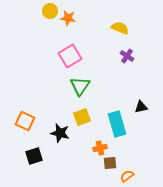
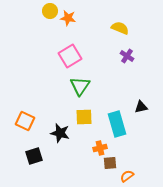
yellow square: moved 2 px right; rotated 18 degrees clockwise
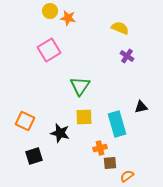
pink square: moved 21 px left, 6 px up
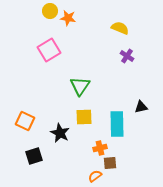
cyan rectangle: rotated 15 degrees clockwise
black star: rotated 12 degrees clockwise
orange semicircle: moved 32 px left
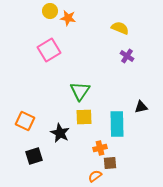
green triangle: moved 5 px down
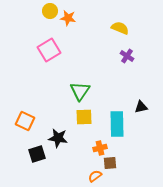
black star: moved 2 px left, 5 px down; rotated 18 degrees counterclockwise
black square: moved 3 px right, 2 px up
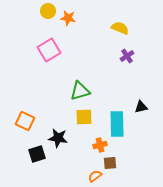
yellow circle: moved 2 px left
purple cross: rotated 24 degrees clockwise
green triangle: rotated 40 degrees clockwise
orange cross: moved 3 px up
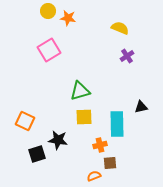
black star: moved 2 px down
orange semicircle: moved 1 px left; rotated 16 degrees clockwise
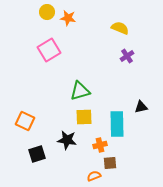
yellow circle: moved 1 px left, 1 px down
black star: moved 9 px right
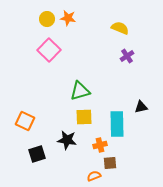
yellow circle: moved 7 px down
pink square: rotated 15 degrees counterclockwise
